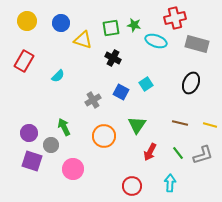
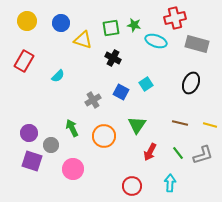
green arrow: moved 8 px right, 1 px down
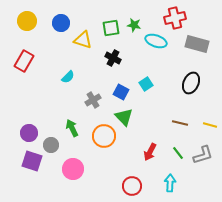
cyan semicircle: moved 10 px right, 1 px down
green triangle: moved 13 px left, 8 px up; rotated 18 degrees counterclockwise
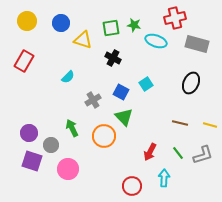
pink circle: moved 5 px left
cyan arrow: moved 6 px left, 5 px up
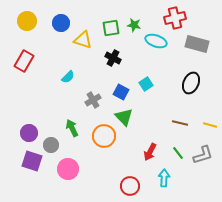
red circle: moved 2 px left
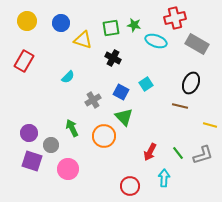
gray rectangle: rotated 15 degrees clockwise
brown line: moved 17 px up
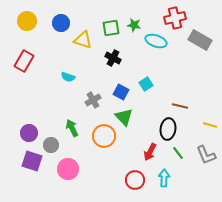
gray rectangle: moved 3 px right, 4 px up
cyan semicircle: rotated 64 degrees clockwise
black ellipse: moved 23 px left, 46 px down; rotated 15 degrees counterclockwise
gray L-shape: moved 3 px right; rotated 85 degrees clockwise
red circle: moved 5 px right, 6 px up
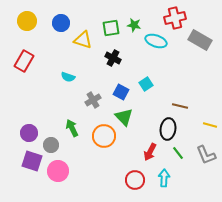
pink circle: moved 10 px left, 2 px down
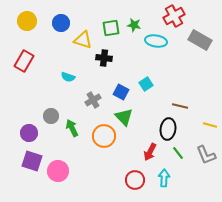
red cross: moved 1 px left, 2 px up; rotated 15 degrees counterclockwise
cyan ellipse: rotated 10 degrees counterclockwise
black cross: moved 9 px left; rotated 21 degrees counterclockwise
gray circle: moved 29 px up
